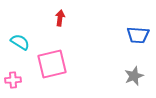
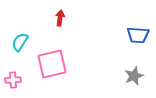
cyan semicircle: rotated 90 degrees counterclockwise
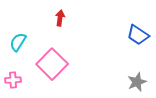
blue trapezoid: rotated 30 degrees clockwise
cyan semicircle: moved 2 px left
pink square: rotated 32 degrees counterclockwise
gray star: moved 3 px right, 6 px down
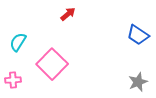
red arrow: moved 8 px right, 4 px up; rotated 42 degrees clockwise
gray star: moved 1 px right
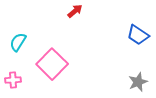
red arrow: moved 7 px right, 3 px up
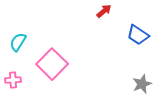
red arrow: moved 29 px right
gray star: moved 4 px right, 2 px down
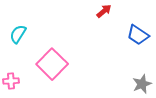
cyan semicircle: moved 8 px up
pink cross: moved 2 px left, 1 px down
